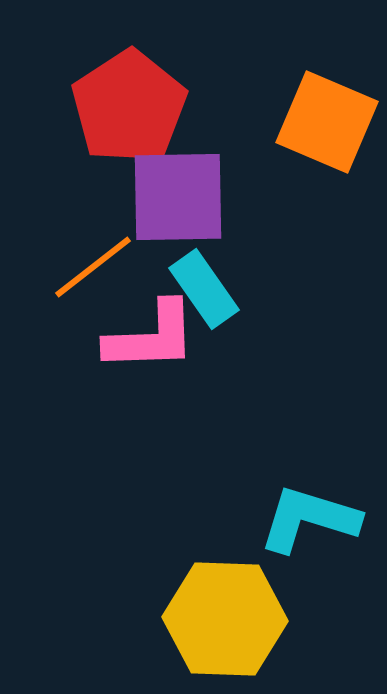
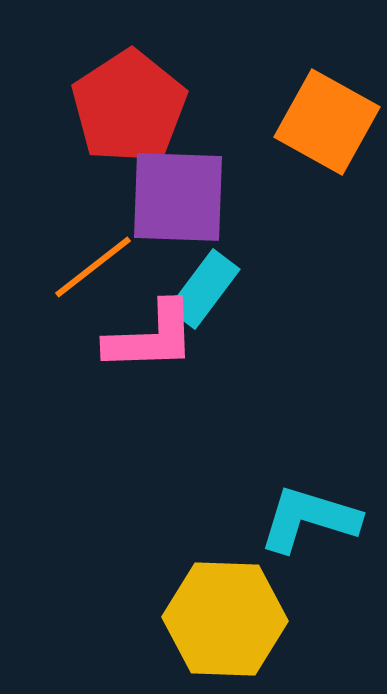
orange square: rotated 6 degrees clockwise
purple square: rotated 3 degrees clockwise
cyan rectangle: rotated 72 degrees clockwise
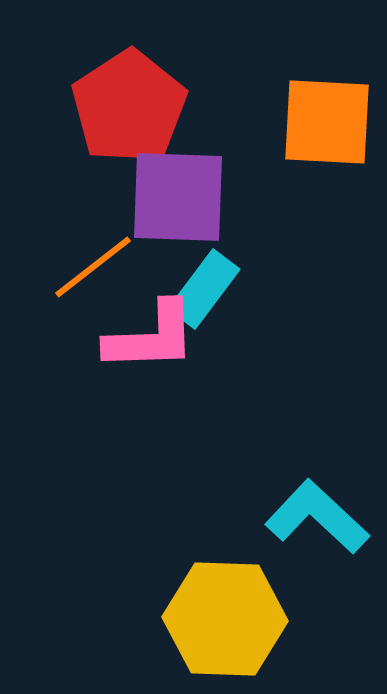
orange square: rotated 26 degrees counterclockwise
cyan L-shape: moved 8 px right, 2 px up; rotated 26 degrees clockwise
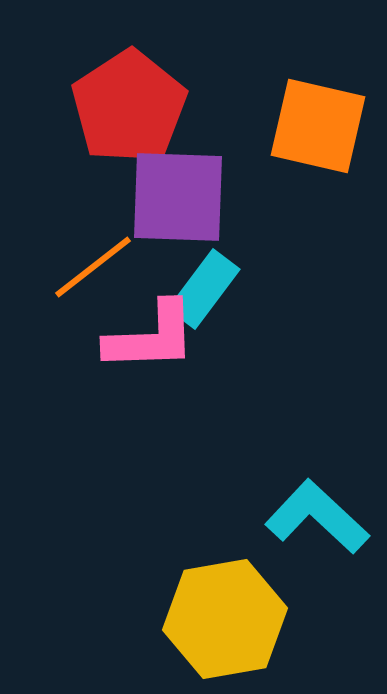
orange square: moved 9 px left, 4 px down; rotated 10 degrees clockwise
yellow hexagon: rotated 12 degrees counterclockwise
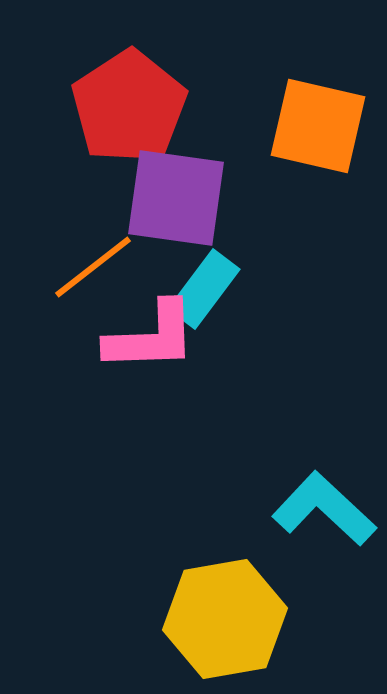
purple square: moved 2 px left, 1 px down; rotated 6 degrees clockwise
cyan L-shape: moved 7 px right, 8 px up
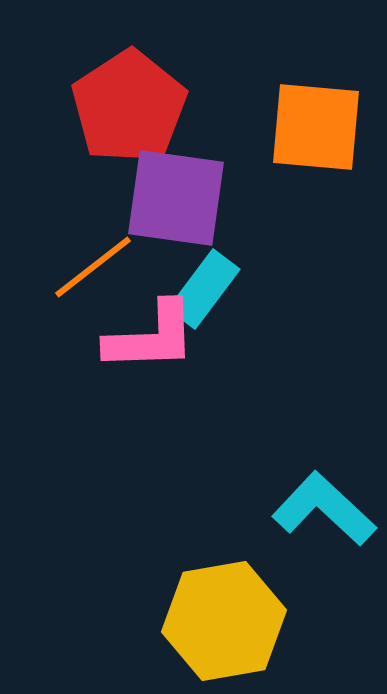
orange square: moved 2 px left, 1 px down; rotated 8 degrees counterclockwise
yellow hexagon: moved 1 px left, 2 px down
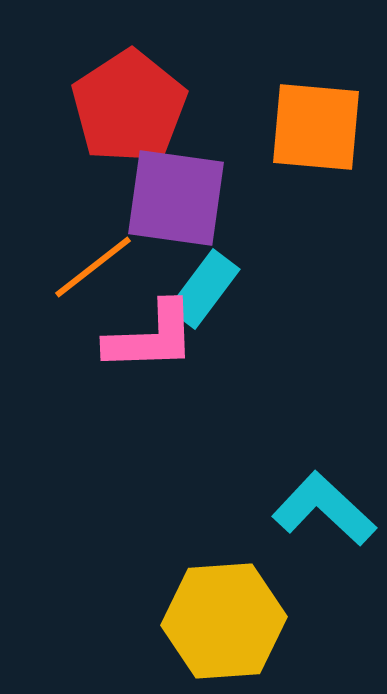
yellow hexagon: rotated 6 degrees clockwise
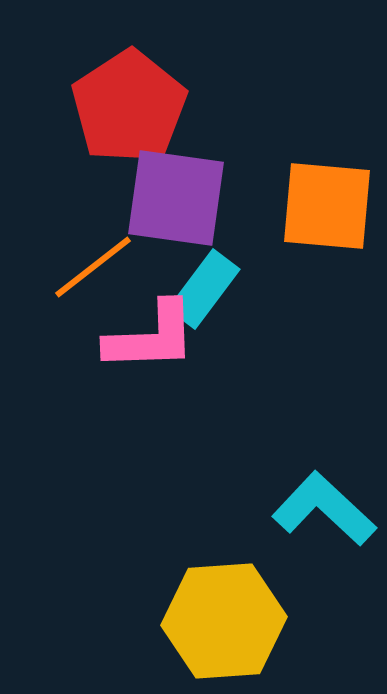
orange square: moved 11 px right, 79 px down
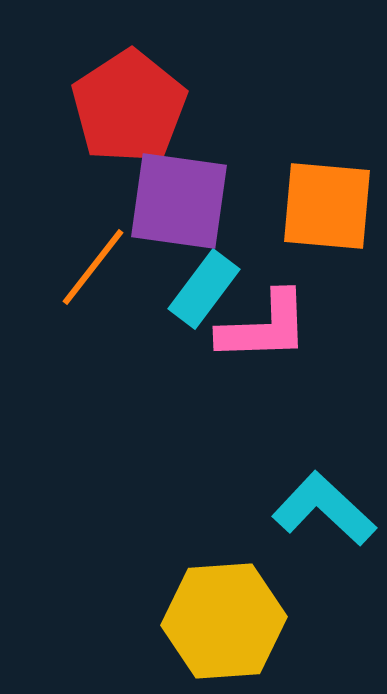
purple square: moved 3 px right, 3 px down
orange line: rotated 14 degrees counterclockwise
pink L-shape: moved 113 px right, 10 px up
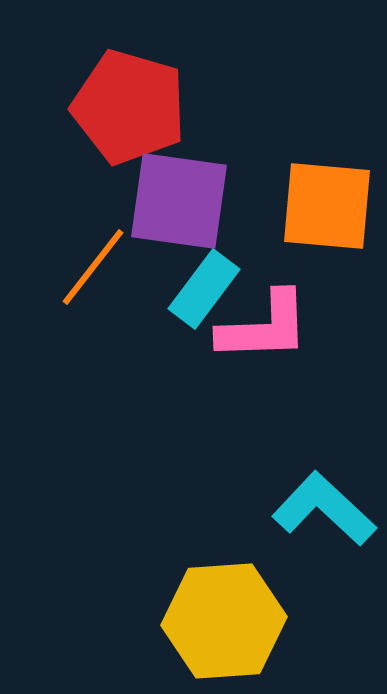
red pentagon: rotated 23 degrees counterclockwise
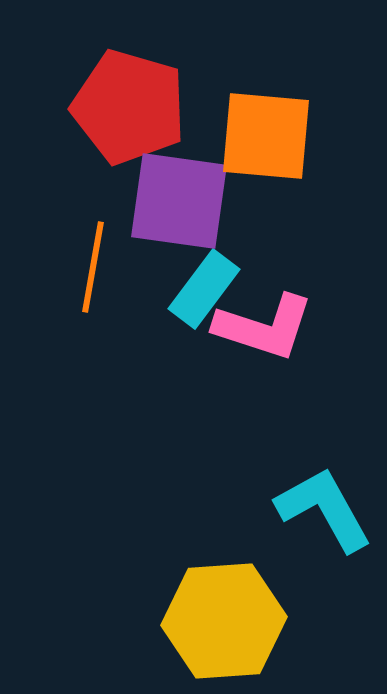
orange square: moved 61 px left, 70 px up
orange line: rotated 28 degrees counterclockwise
pink L-shape: rotated 20 degrees clockwise
cyan L-shape: rotated 18 degrees clockwise
